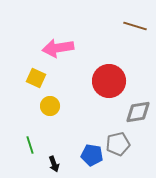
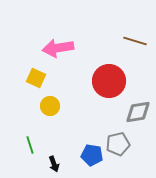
brown line: moved 15 px down
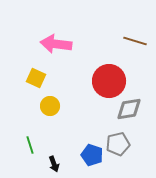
pink arrow: moved 2 px left, 4 px up; rotated 16 degrees clockwise
gray diamond: moved 9 px left, 3 px up
blue pentagon: rotated 10 degrees clockwise
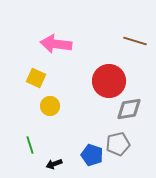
black arrow: rotated 91 degrees clockwise
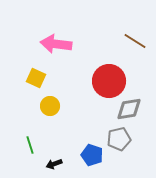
brown line: rotated 15 degrees clockwise
gray pentagon: moved 1 px right, 5 px up
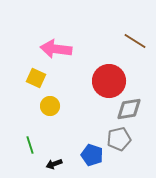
pink arrow: moved 5 px down
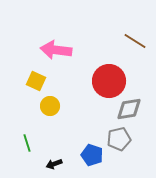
pink arrow: moved 1 px down
yellow square: moved 3 px down
green line: moved 3 px left, 2 px up
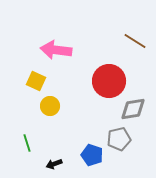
gray diamond: moved 4 px right
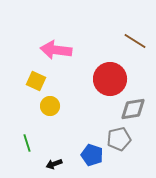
red circle: moved 1 px right, 2 px up
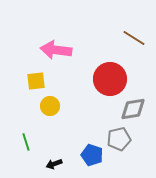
brown line: moved 1 px left, 3 px up
yellow square: rotated 30 degrees counterclockwise
green line: moved 1 px left, 1 px up
